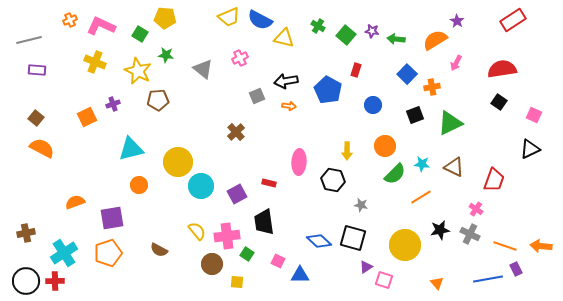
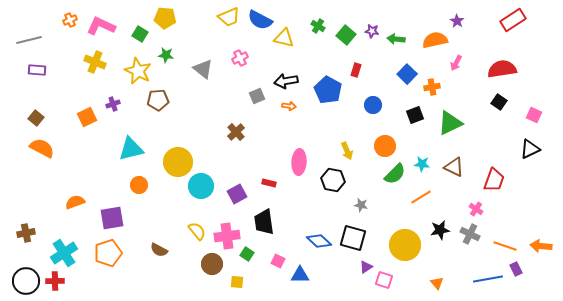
orange semicircle at (435, 40): rotated 20 degrees clockwise
yellow arrow at (347, 151): rotated 24 degrees counterclockwise
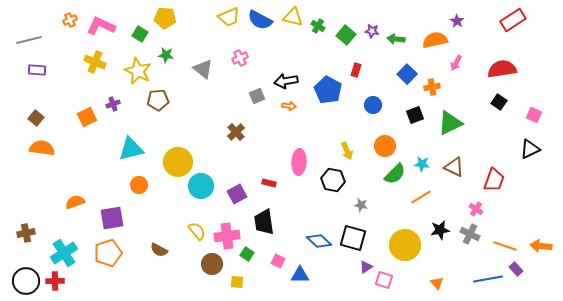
yellow triangle at (284, 38): moved 9 px right, 21 px up
orange semicircle at (42, 148): rotated 20 degrees counterclockwise
purple rectangle at (516, 269): rotated 16 degrees counterclockwise
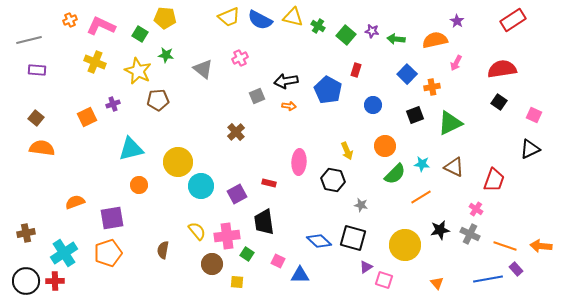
brown semicircle at (159, 250): moved 4 px right; rotated 72 degrees clockwise
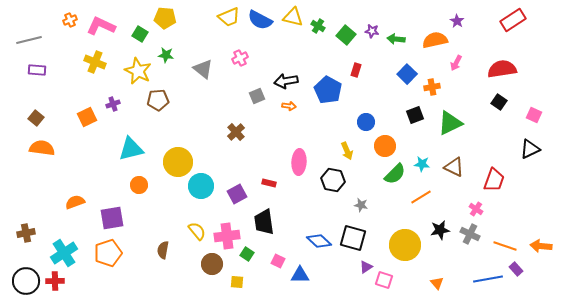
blue circle at (373, 105): moved 7 px left, 17 px down
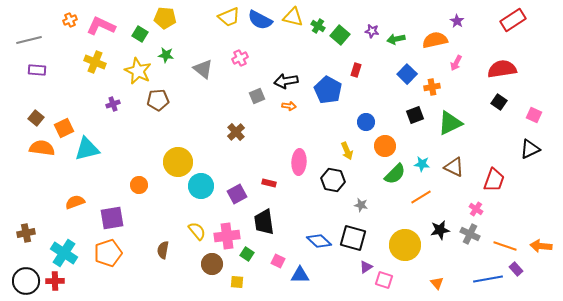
green square at (346, 35): moved 6 px left
green arrow at (396, 39): rotated 18 degrees counterclockwise
orange square at (87, 117): moved 23 px left, 11 px down
cyan triangle at (131, 149): moved 44 px left
cyan cross at (64, 253): rotated 24 degrees counterclockwise
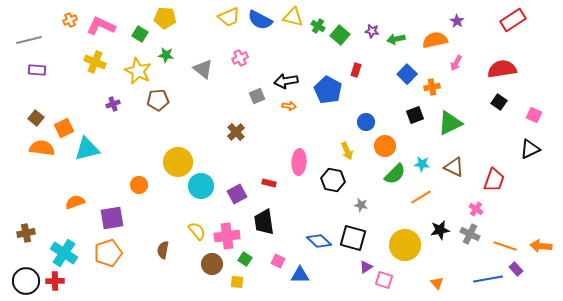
green square at (247, 254): moved 2 px left, 5 px down
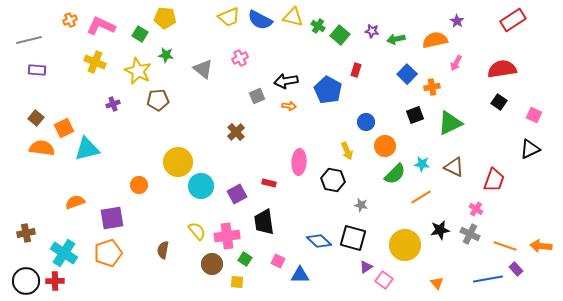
pink square at (384, 280): rotated 18 degrees clockwise
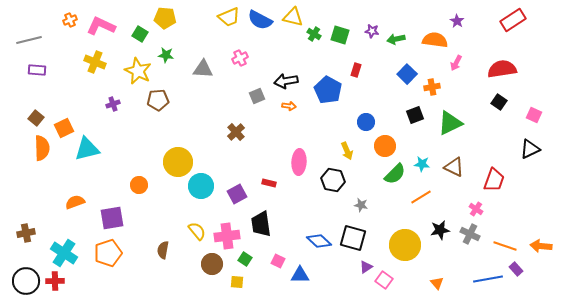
green cross at (318, 26): moved 4 px left, 8 px down
green square at (340, 35): rotated 24 degrees counterclockwise
orange semicircle at (435, 40): rotated 20 degrees clockwise
gray triangle at (203, 69): rotated 35 degrees counterclockwise
orange semicircle at (42, 148): rotated 80 degrees clockwise
black trapezoid at (264, 222): moved 3 px left, 2 px down
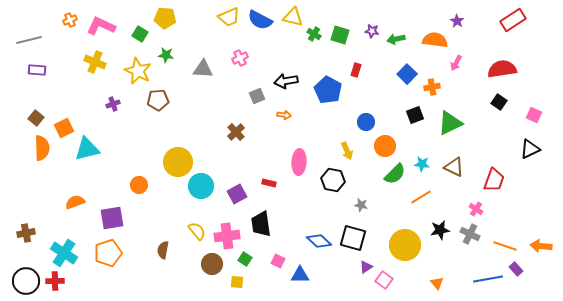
orange arrow at (289, 106): moved 5 px left, 9 px down
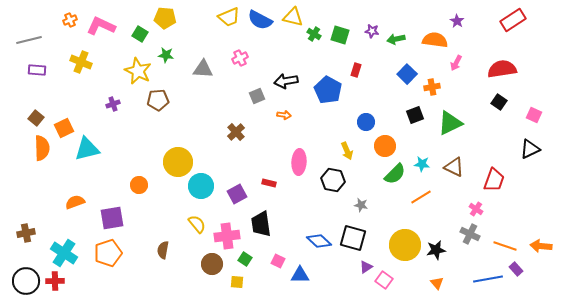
yellow cross at (95, 62): moved 14 px left
black star at (440, 230): moved 4 px left, 20 px down
yellow semicircle at (197, 231): moved 7 px up
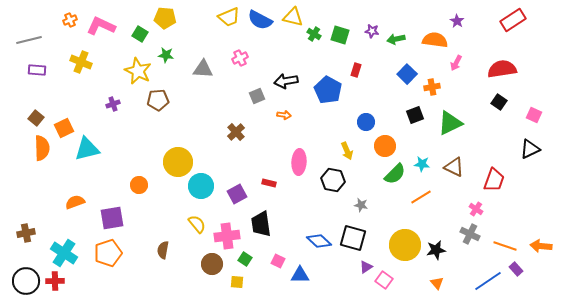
blue line at (488, 279): moved 2 px down; rotated 24 degrees counterclockwise
